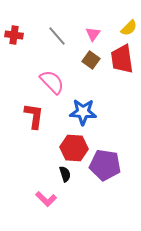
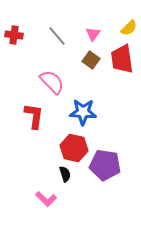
red hexagon: rotated 8 degrees clockwise
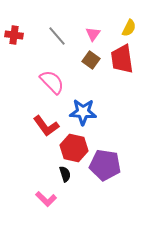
yellow semicircle: rotated 18 degrees counterclockwise
red L-shape: moved 12 px right, 10 px down; rotated 136 degrees clockwise
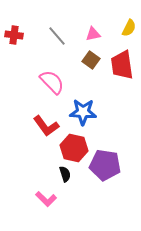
pink triangle: rotated 42 degrees clockwise
red trapezoid: moved 6 px down
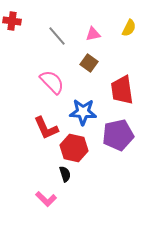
red cross: moved 2 px left, 14 px up
brown square: moved 2 px left, 3 px down
red trapezoid: moved 25 px down
red L-shape: moved 2 px down; rotated 12 degrees clockwise
purple pentagon: moved 13 px right, 30 px up; rotated 20 degrees counterclockwise
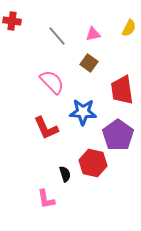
purple pentagon: rotated 24 degrees counterclockwise
red hexagon: moved 19 px right, 15 px down
pink L-shape: rotated 35 degrees clockwise
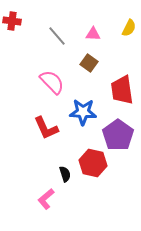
pink triangle: rotated 14 degrees clockwise
pink L-shape: rotated 60 degrees clockwise
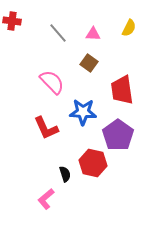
gray line: moved 1 px right, 3 px up
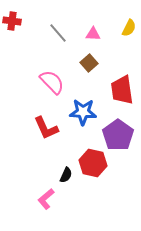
brown square: rotated 12 degrees clockwise
black semicircle: moved 1 px right, 1 px down; rotated 42 degrees clockwise
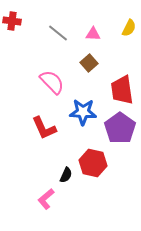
gray line: rotated 10 degrees counterclockwise
red L-shape: moved 2 px left
purple pentagon: moved 2 px right, 7 px up
